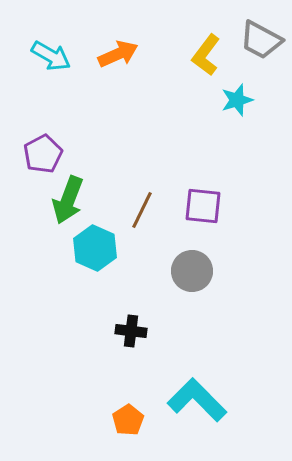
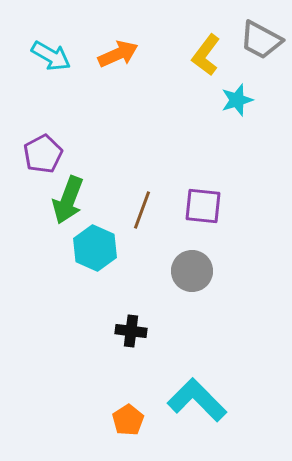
brown line: rotated 6 degrees counterclockwise
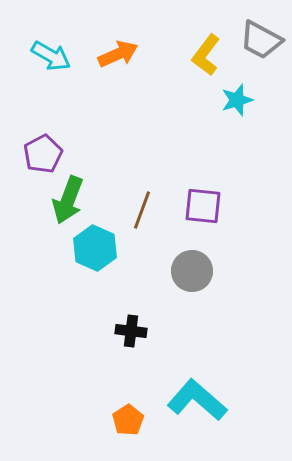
cyan L-shape: rotated 4 degrees counterclockwise
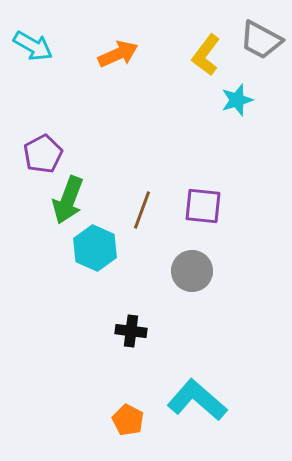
cyan arrow: moved 18 px left, 10 px up
orange pentagon: rotated 12 degrees counterclockwise
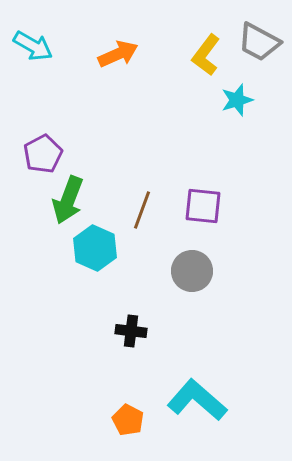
gray trapezoid: moved 2 px left, 2 px down
